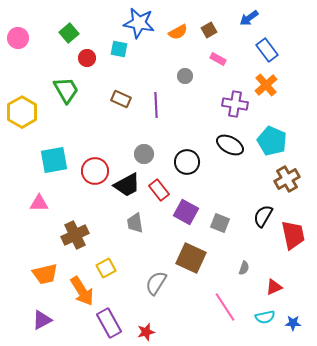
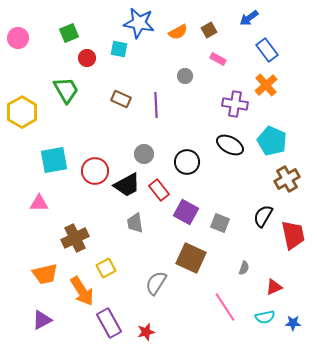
green square at (69, 33): rotated 18 degrees clockwise
brown cross at (75, 235): moved 3 px down
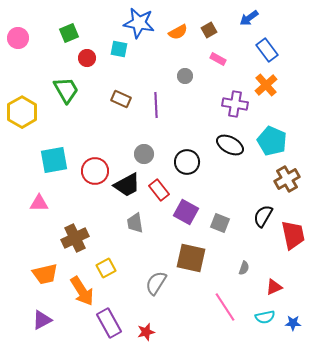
brown square at (191, 258): rotated 12 degrees counterclockwise
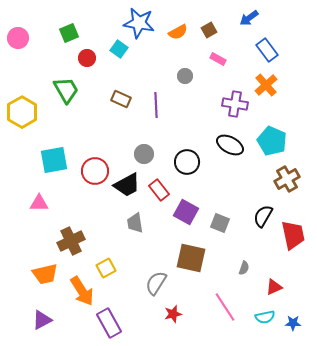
cyan square at (119, 49): rotated 24 degrees clockwise
brown cross at (75, 238): moved 4 px left, 3 px down
red star at (146, 332): moved 27 px right, 18 px up
